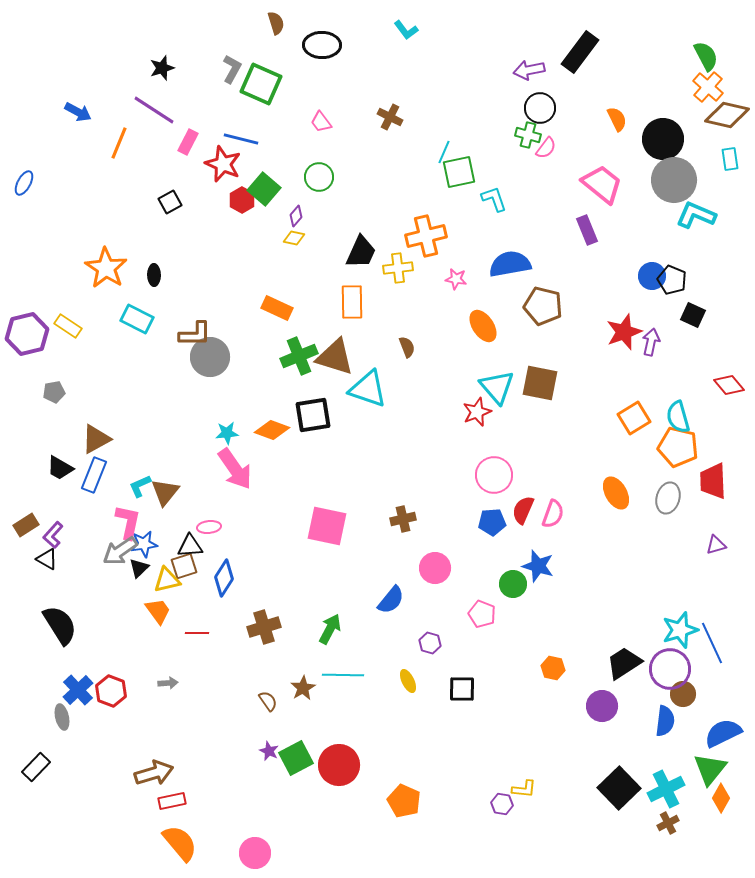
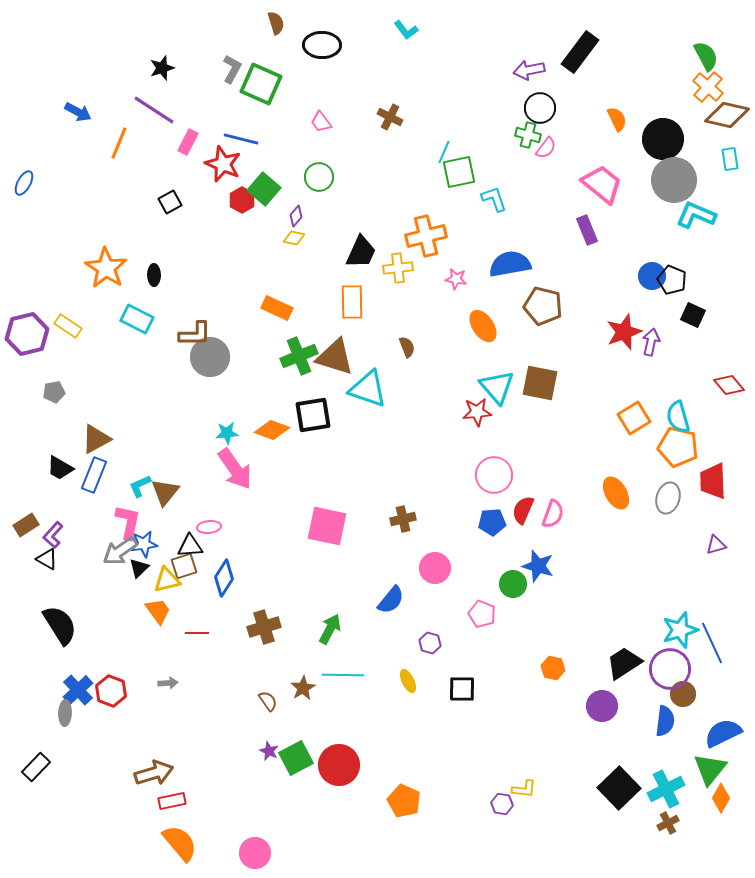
red star at (477, 412): rotated 16 degrees clockwise
gray ellipse at (62, 717): moved 3 px right, 4 px up; rotated 15 degrees clockwise
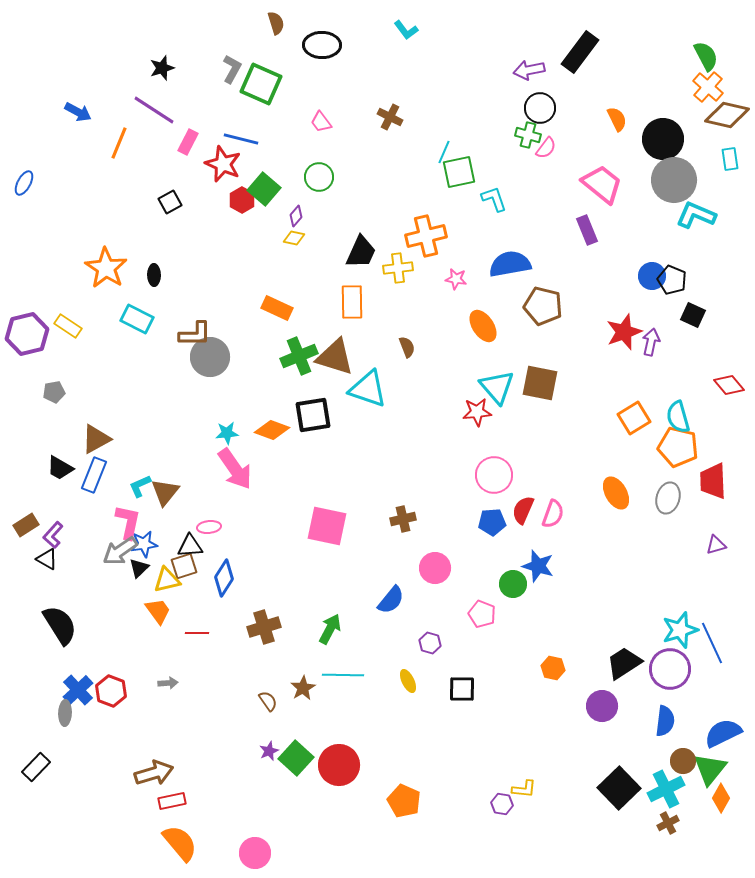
brown circle at (683, 694): moved 67 px down
purple star at (269, 751): rotated 24 degrees clockwise
green square at (296, 758): rotated 20 degrees counterclockwise
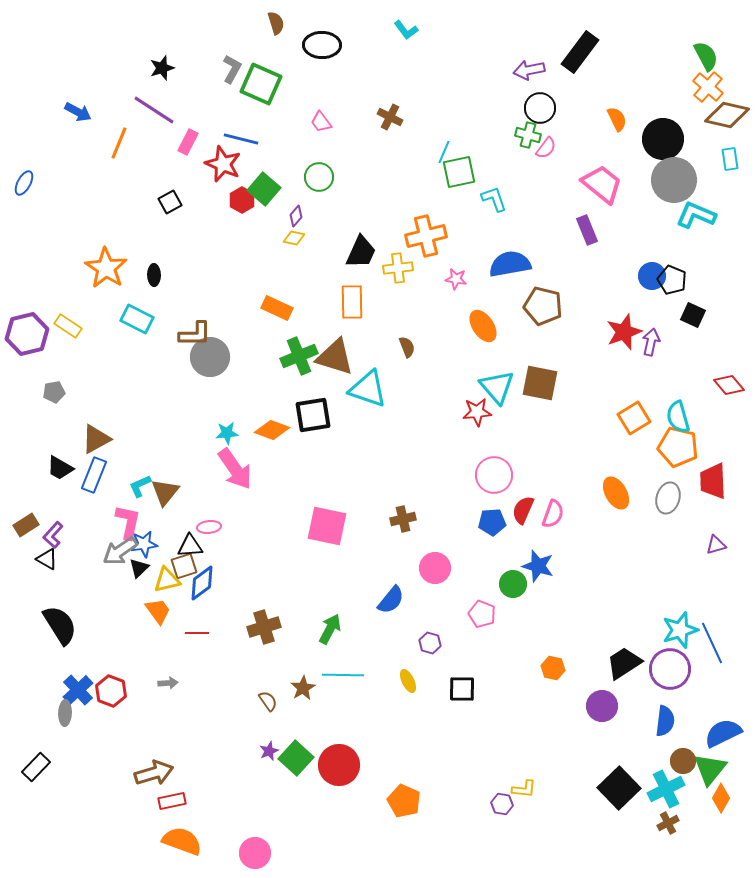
blue diamond at (224, 578): moved 22 px left, 5 px down; rotated 21 degrees clockwise
orange semicircle at (180, 843): moved 2 px right, 2 px up; rotated 30 degrees counterclockwise
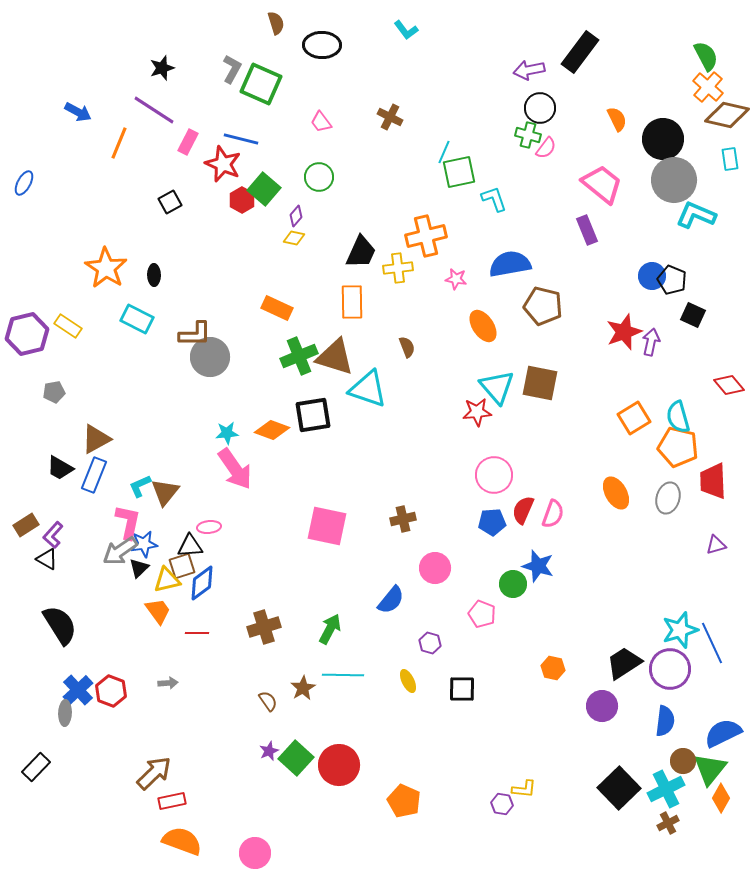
brown square at (184, 566): moved 2 px left
brown arrow at (154, 773): rotated 27 degrees counterclockwise
